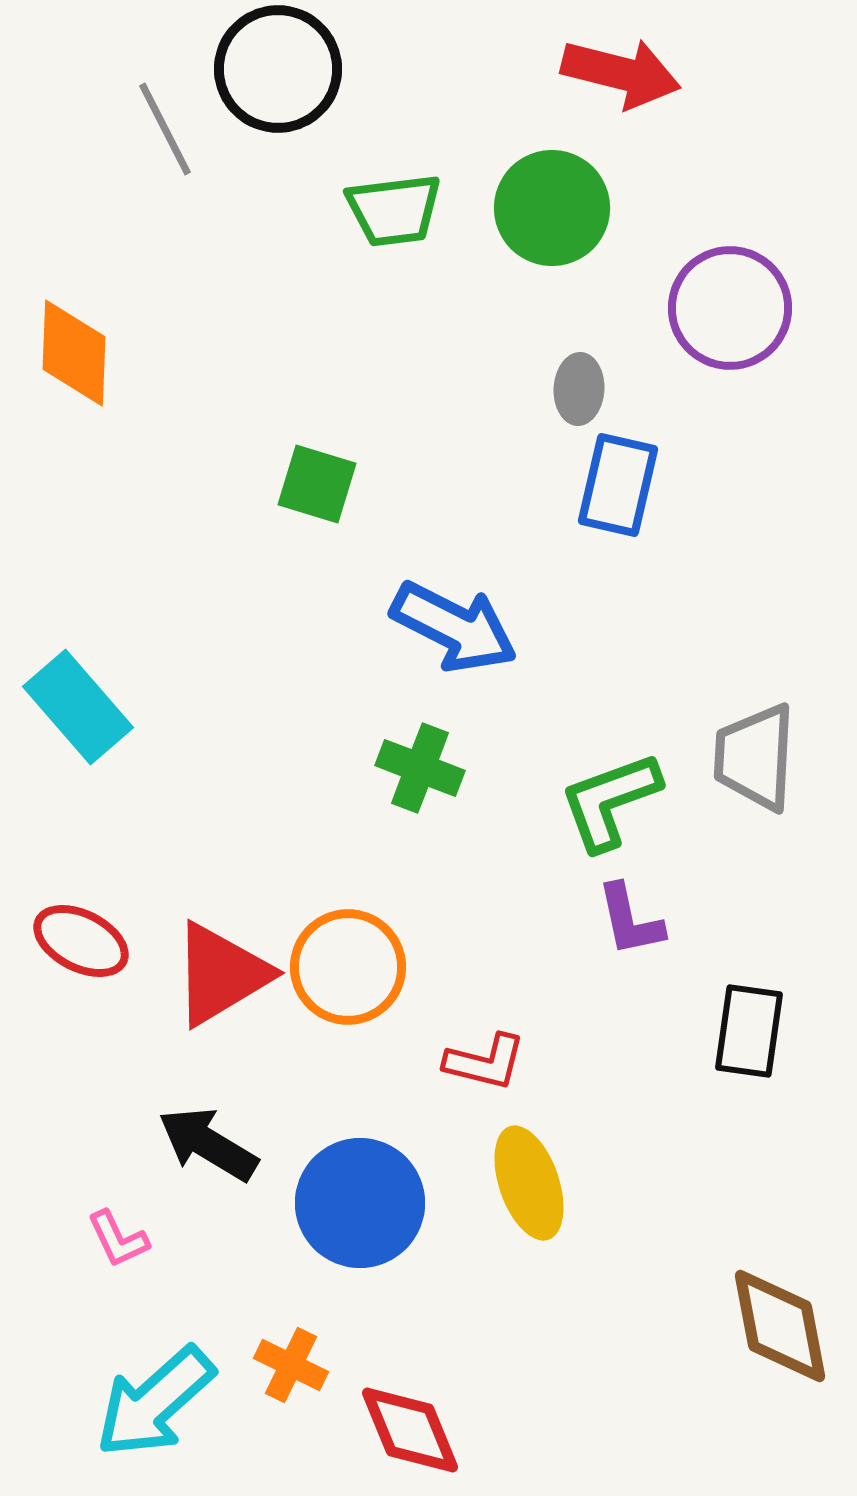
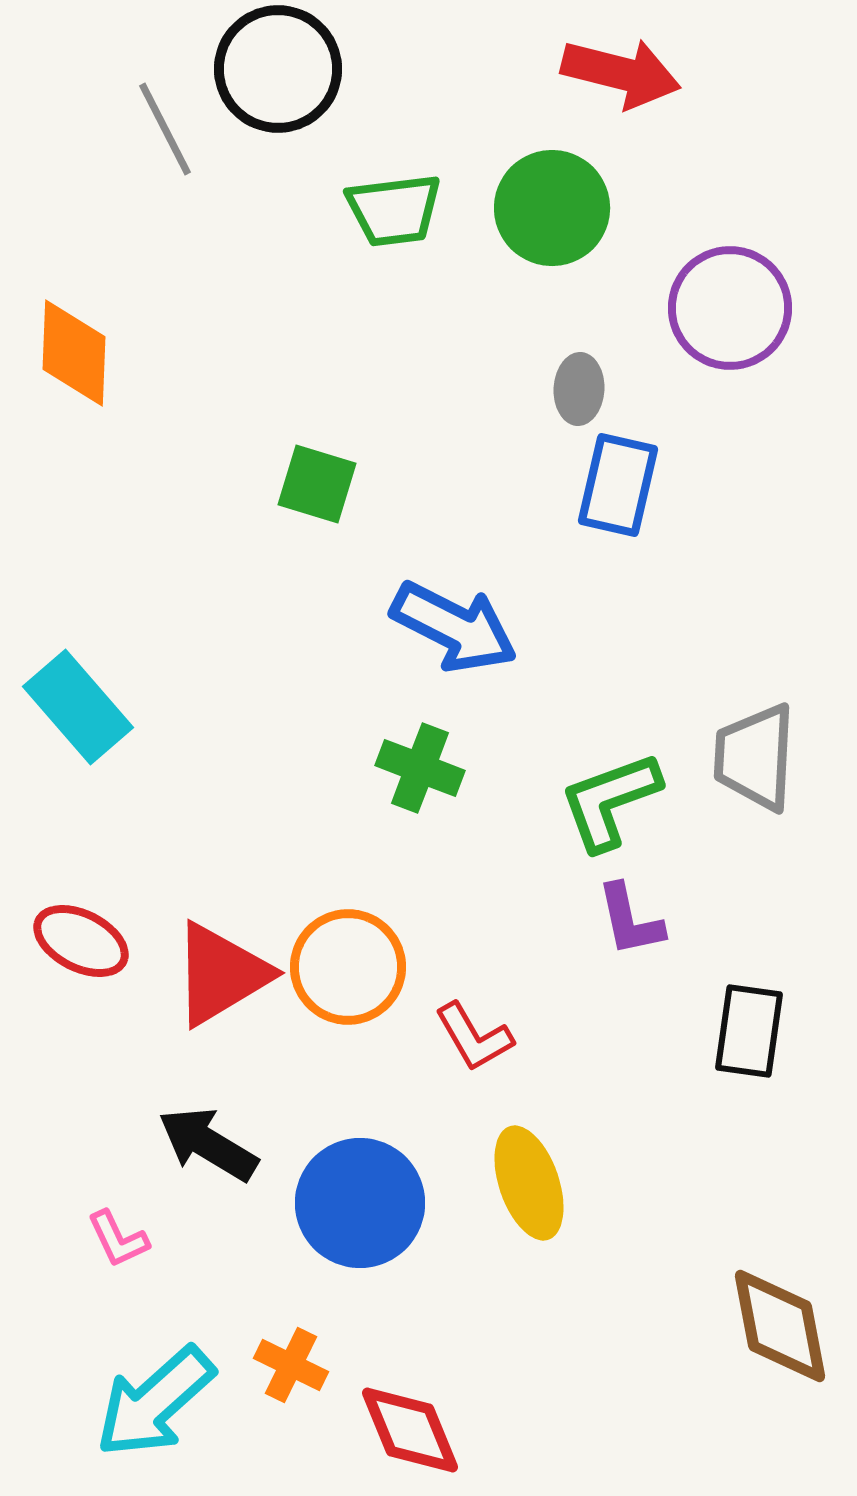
red L-shape: moved 11 px left, 25 px up; rotated 46 degrees clockwise
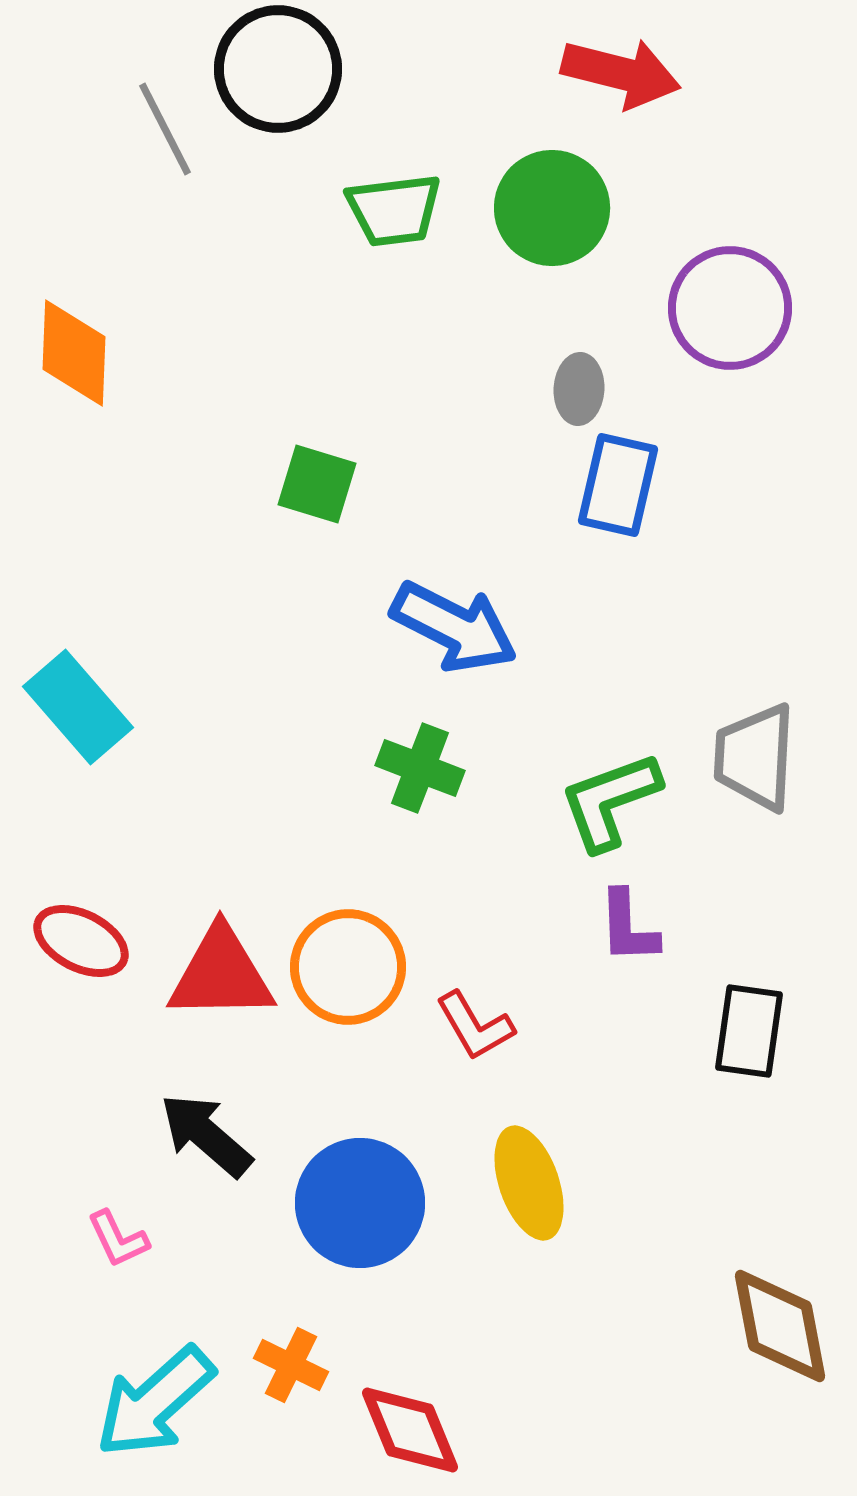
purple L-shape: moved 2 px left, 7 px down; rotated 10 degrees clockwise
red triangle: rotated 30 degrees clockwise
red L-shape: moved 1 px right, 11 px up
black arrow: moved 2 px left, 9 px up; rotated 10 degrees clockwise
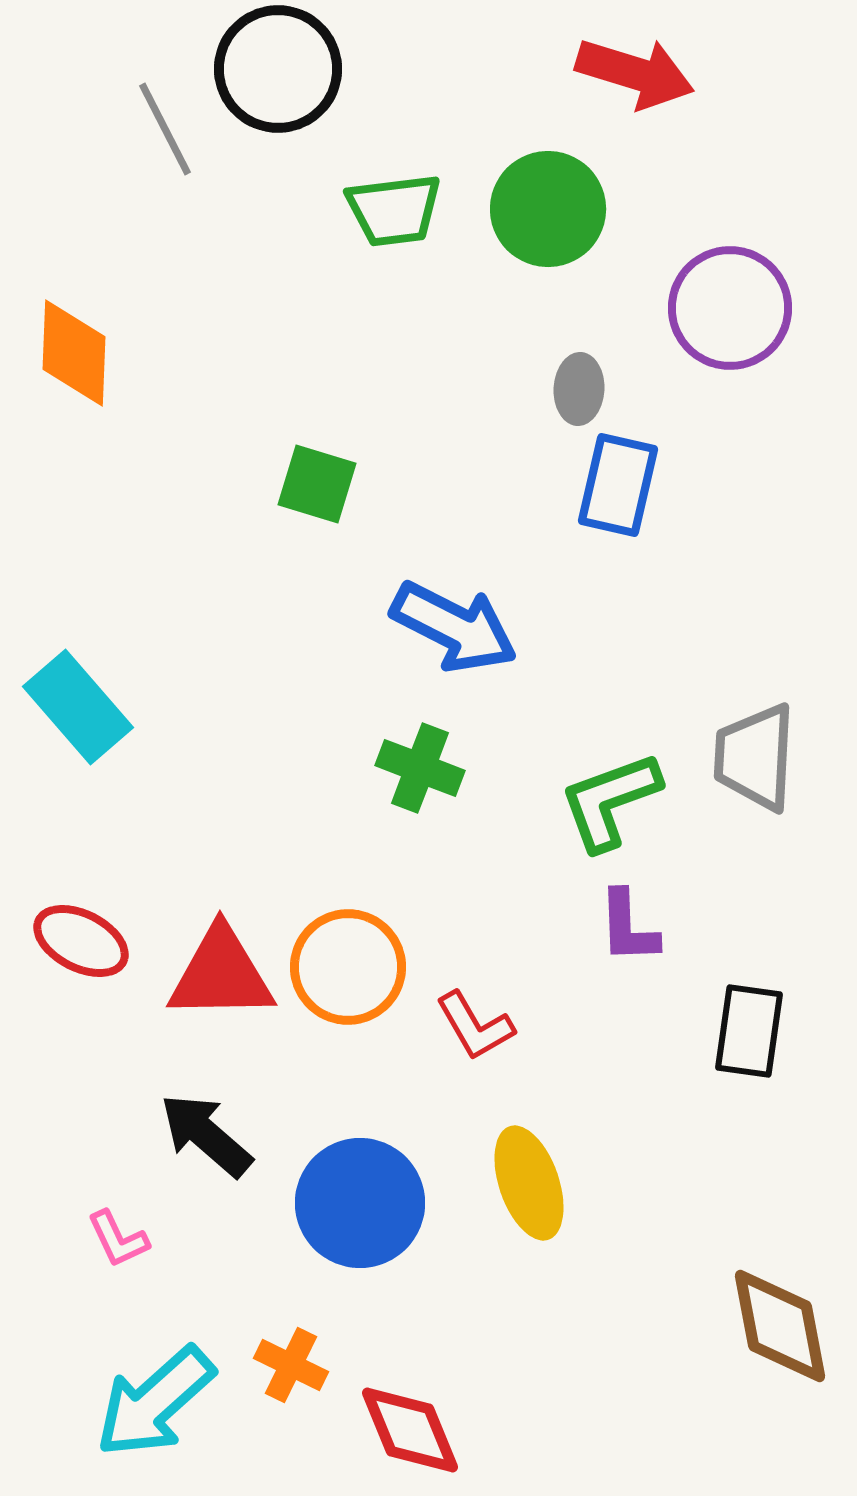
red arrow: moved 14 px right; rotated 3 degrees clockwise
green circle: moved 4 px left, 1 px down
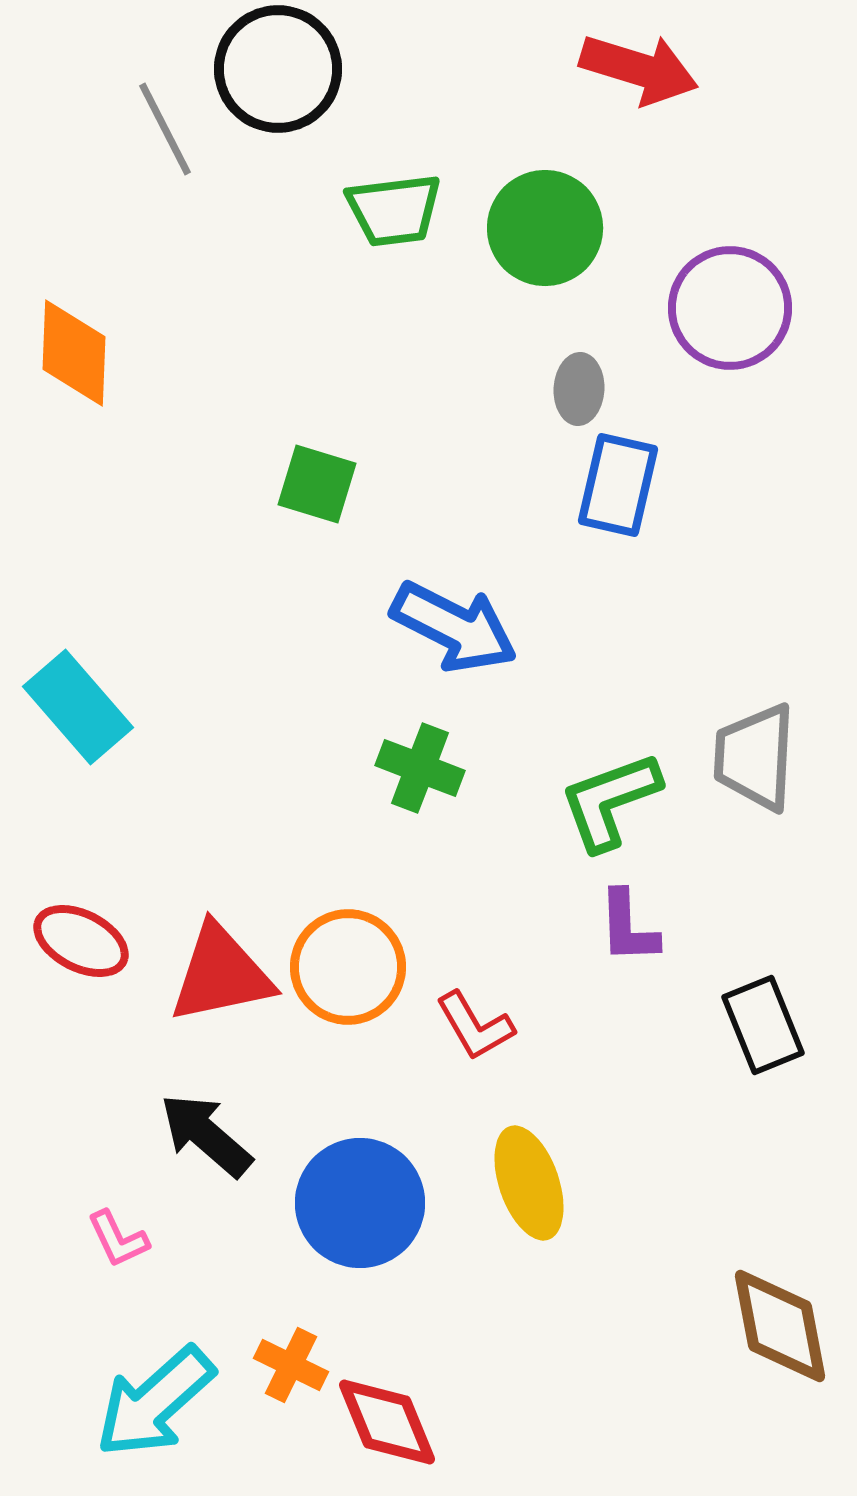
red arrow: moved 4 px right, 4 px up
green circle: moved 3 px left, 19 px down
red triangle: rotated 11 degrees counterclockwise
black rectangle: moved 14 px right, 6 px up; rotated 30 degrees counterclockwise
red diamond: moved 23 px left, 8 px up
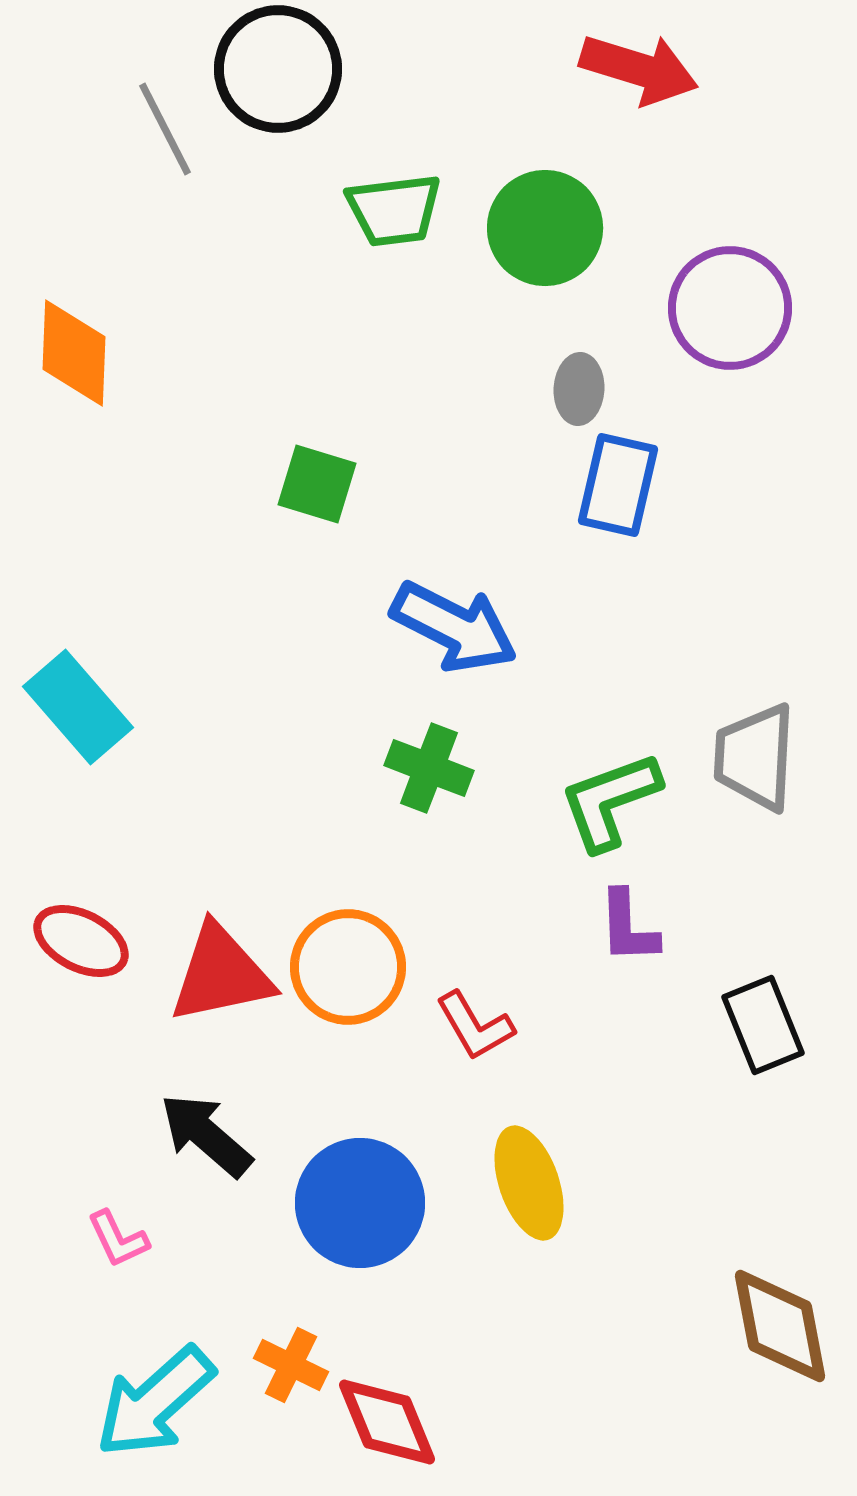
green cross: moved 9 px right
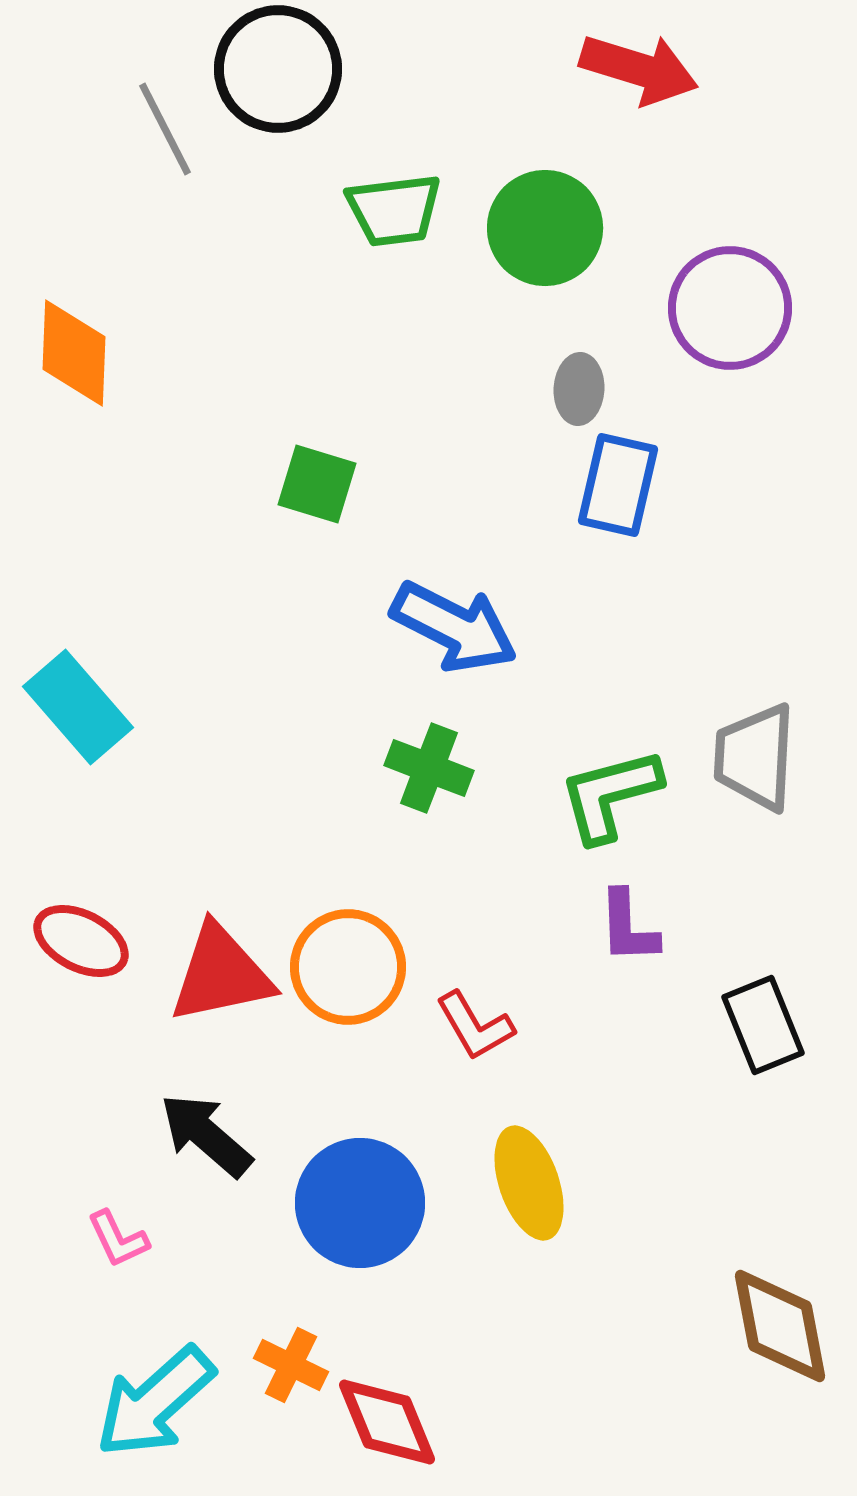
green L-shape: moved 6 px up; rotated 5 degrees clockwise
